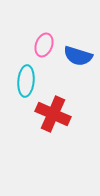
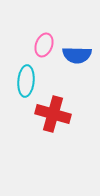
blue semicircle: moved 1 px left, 1 px up; rotated 16 degrees counterclockwise
red cross: rotated 8 degrees counterclockwise
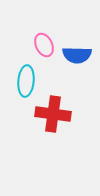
pink ellipse: rotated 45 degrees counterclockwise
red cross: rotated 8 degrees counterclockwise
